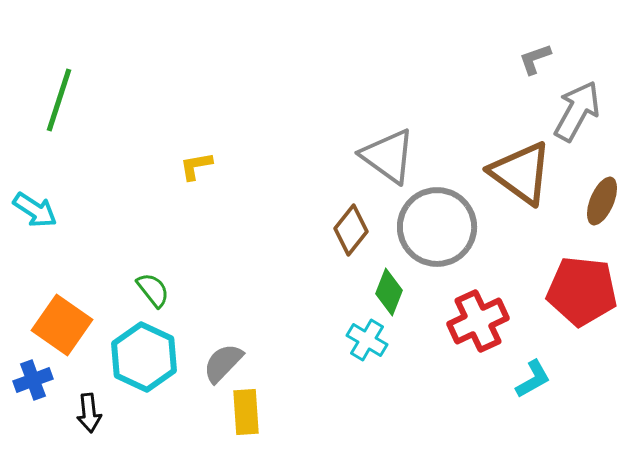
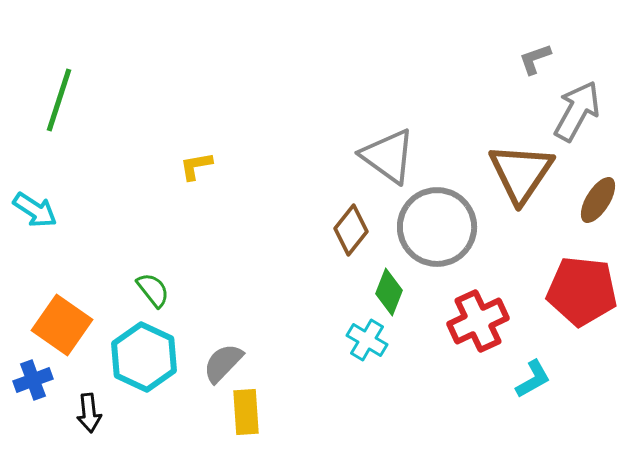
brown triangle: rotated 28 degrees clockwise
brown ellipse: moved 4 px left, 1 px up; rotated 9 degrees clockwise
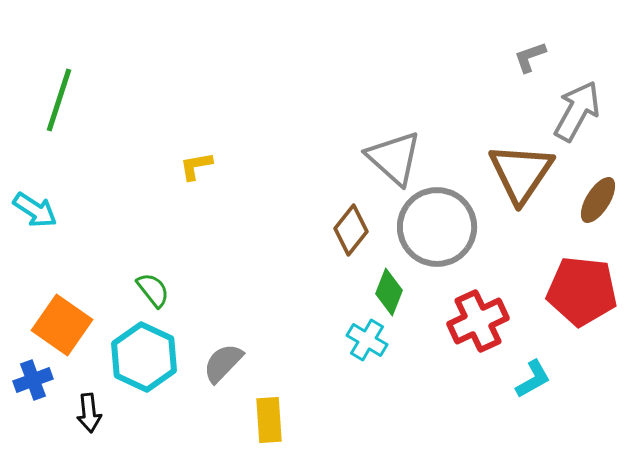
gray L-shape: moved 5 px left, 2 px up
gray triangle: moved 6 px right, 2 px down; rotated 6 degrees clockwise
yellow rectangle: moved 23 px right, 8 px down
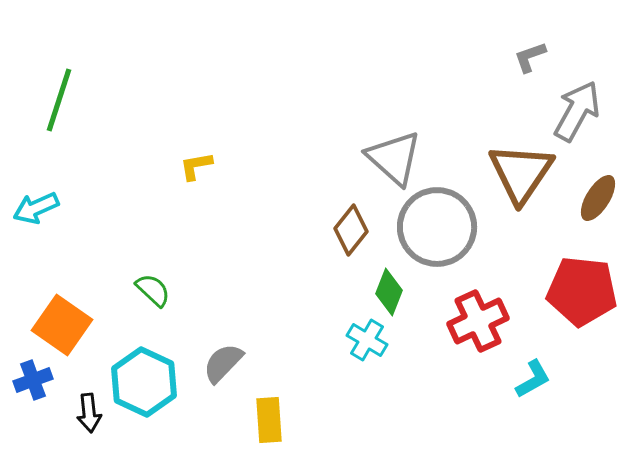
brown ellipse: moved 2 px up
cyan arrow: moved 1 px right, 2 px up; rotated 123 degrees clockwise
green semicircle: rotated 9 degrees counterclockwise
cyan hexagon: moved 25 px down
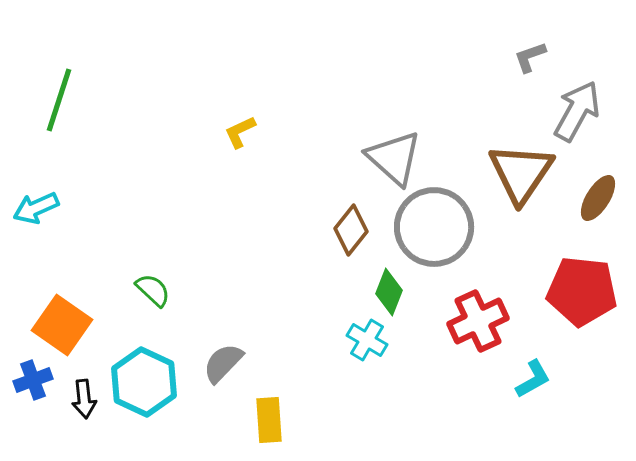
yellow L-shape: moved 44 px right, 34 px up; rotated 15 degrees counterclockwise
gray circle: moved 3 px left
black arrow: moved 5 px left, 14 px up
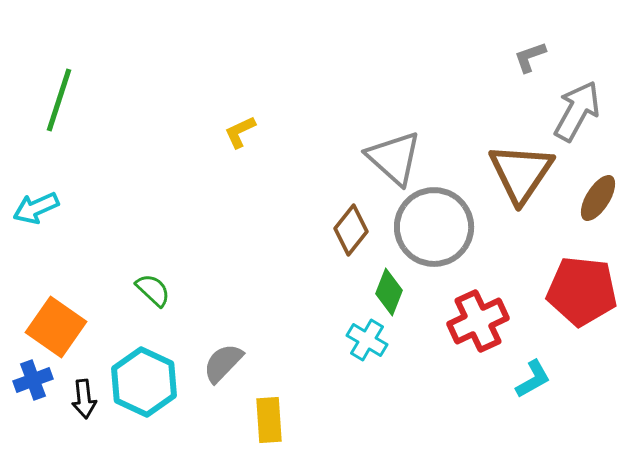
orange square: moved 6 px left, 2 px down
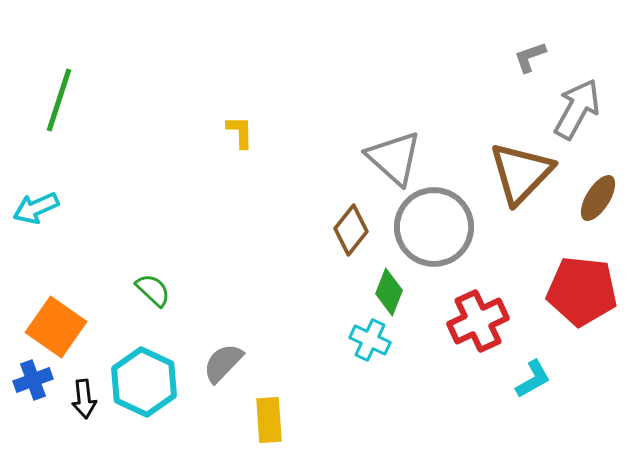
gray arrow: moved 2 px up
yellow L-shape: rotated 114 degrees clockwise
brown triangle: rotated 10 degrees clockwise
cyan cross: moved 3 px right; rotated 6 degrees counterclockwise
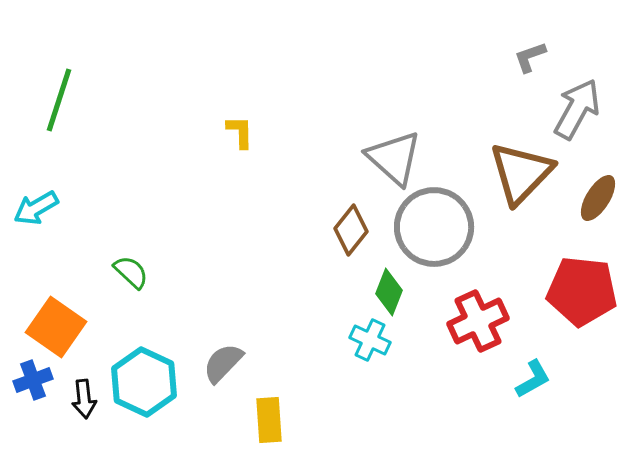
cyan arrow: rotated 6 degrees counterclockwise
green semicircle: moved 22 px left, 18 px up
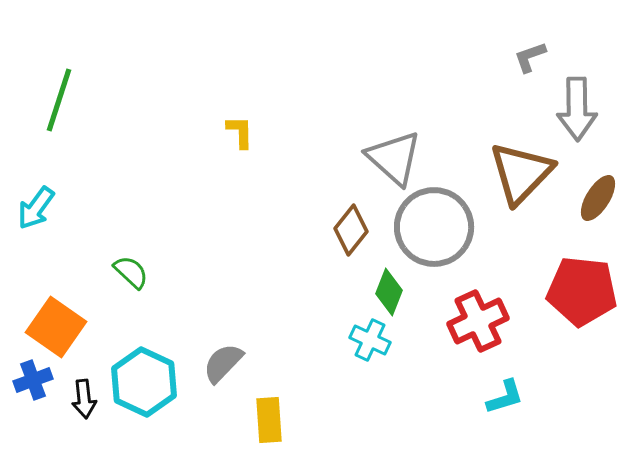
gray arrow: rotated 150 degrees clockwise
cyan arrow: rotated 24 degrees counterclockwise
cyan L-shape: moved 28 px left, 18 px down; rotated 12 degrees clockwise
